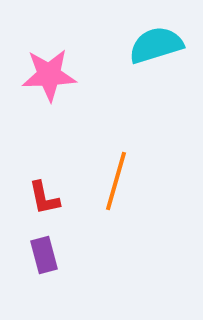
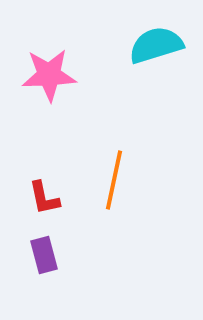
orange line: moved 2 px left, 1 px up; rotated 4 degrees counterclockwise
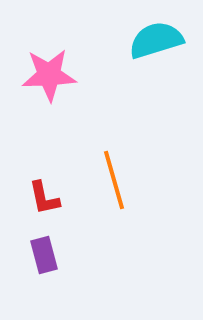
cyan semicircle: moved 5 px up
orange line: rotated 28 degrees counterclockwise
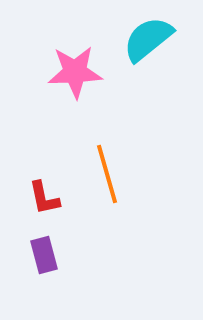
cyan semicircle: moved 8 px left, 1 px up; rotated 22 degrees counterclockwise
pink star: moved 26 px right, 3 px up
orange line: moved 7 px left, 6 px up
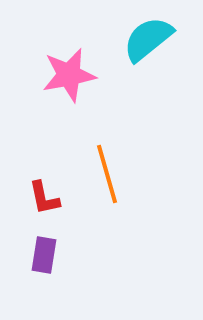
pink star: moved 6 px left, 3 px down; rotated 8 degrees counterclockwise
purple rectangle: rotated 24 degrees clockwise
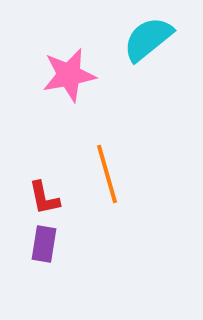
purple rectangle: moved 11 px up
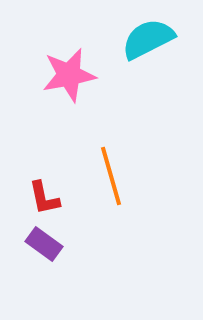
cyan semicircle: rotated 12 degrees clockwise
orange line: moved 4 px right, 2 px down
purple rectangle: rotated 63 degrees counterclockwise
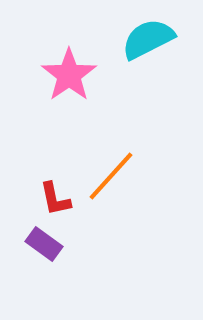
pink star: rotated 24 degrees counterclockwise
orange line: rotated 58 degrees clockwise
red L-shape: moved 11 px right, 1 px down
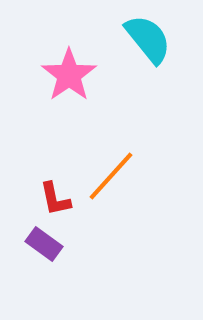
cyan semicircle: rotated 78 degrees clockwise
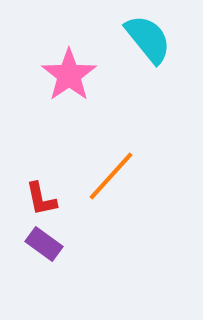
red L-shape: moved 14 px left
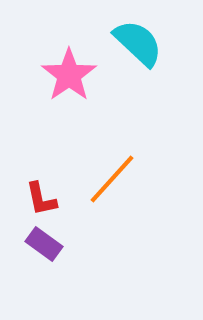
cyan semicircle: moved 10 px left, 4 px down; rotated 8 degrees counterclockwise
orange line: moved 1 px right, 3 px down
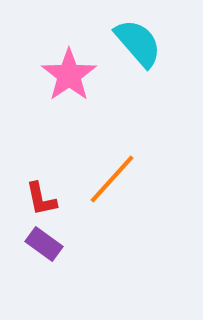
cyan semicircle: rotated 6 degrees clockwise
